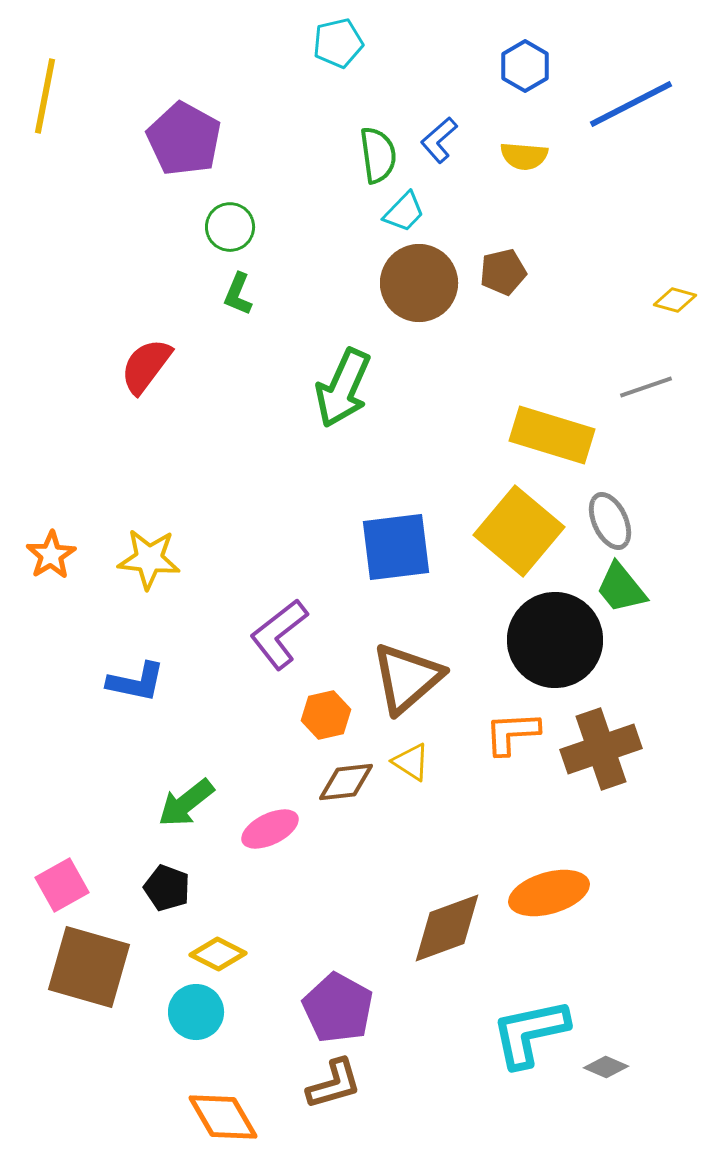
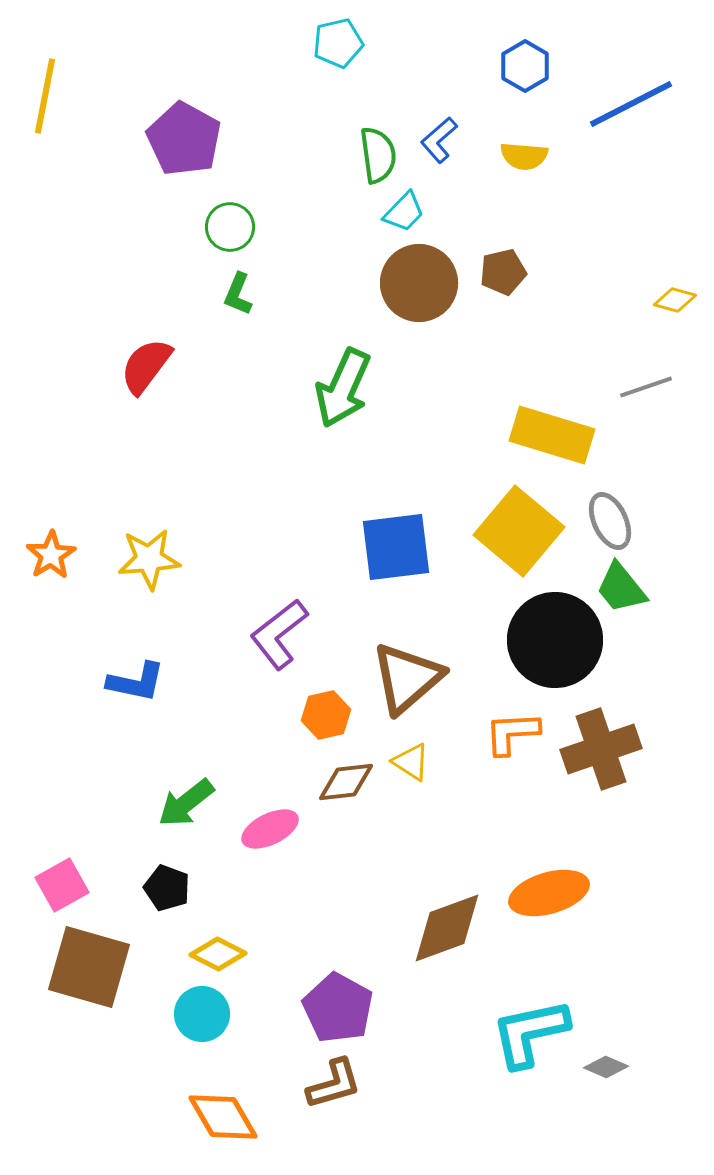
yellow star at (149, 559): rotated 10 degrees counterclockwise
cyan circle at (196, 1012): moved 6 px right, 2 px down
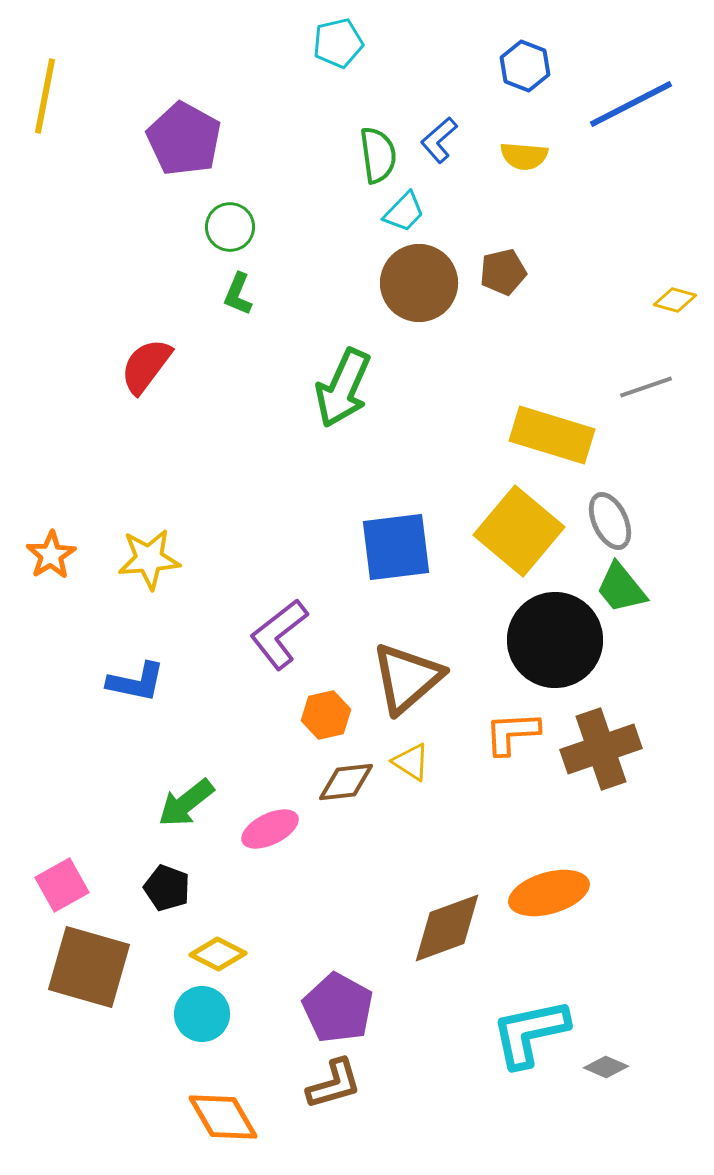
blue hexagon at (525, 66): rotated 9 degrees counterclockwise
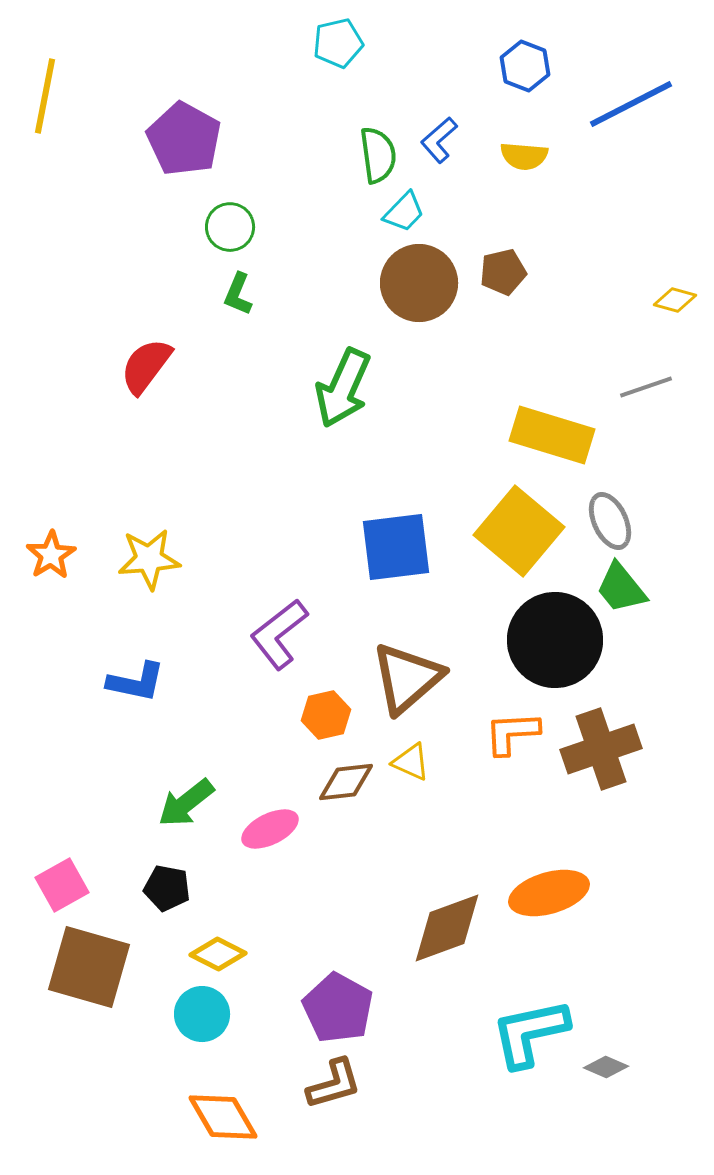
yellow triangle at (411, 762): rotated 9 degrees counterclockwise
black pentagon at (167, 888): rotated 9 degrees counterclockwise
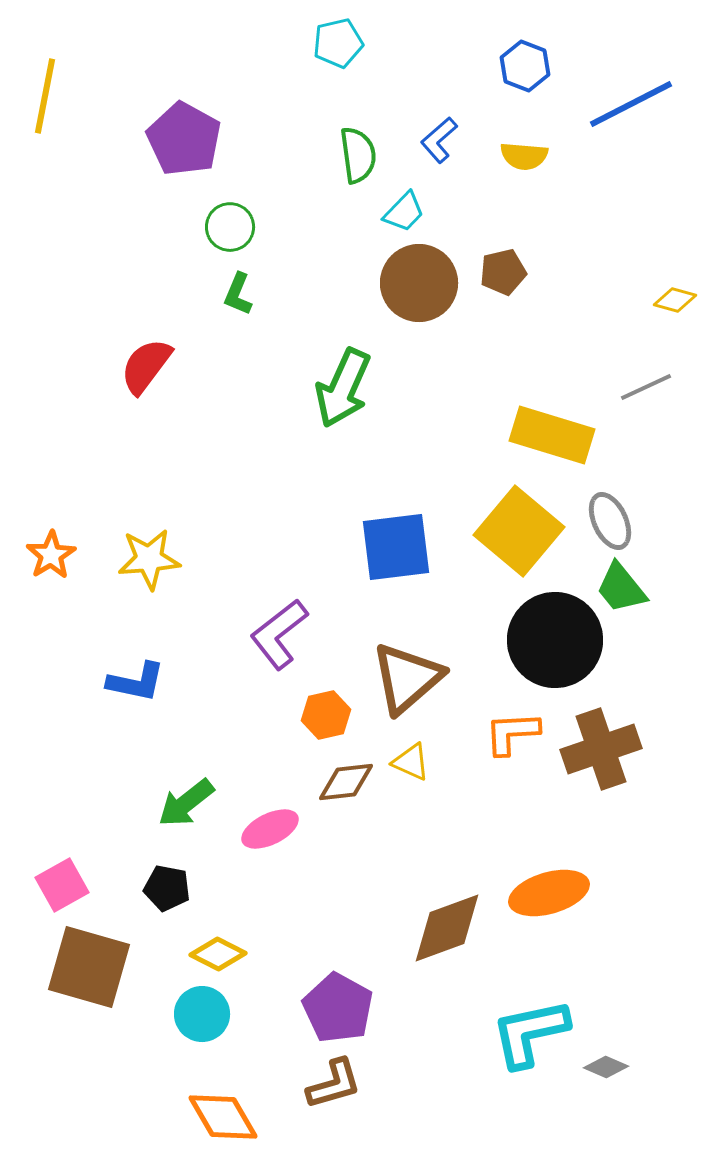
green semicircle at (378, 155): moved 20 px left
gray line at (646, 387): rotated 6 degrees counterclockwise
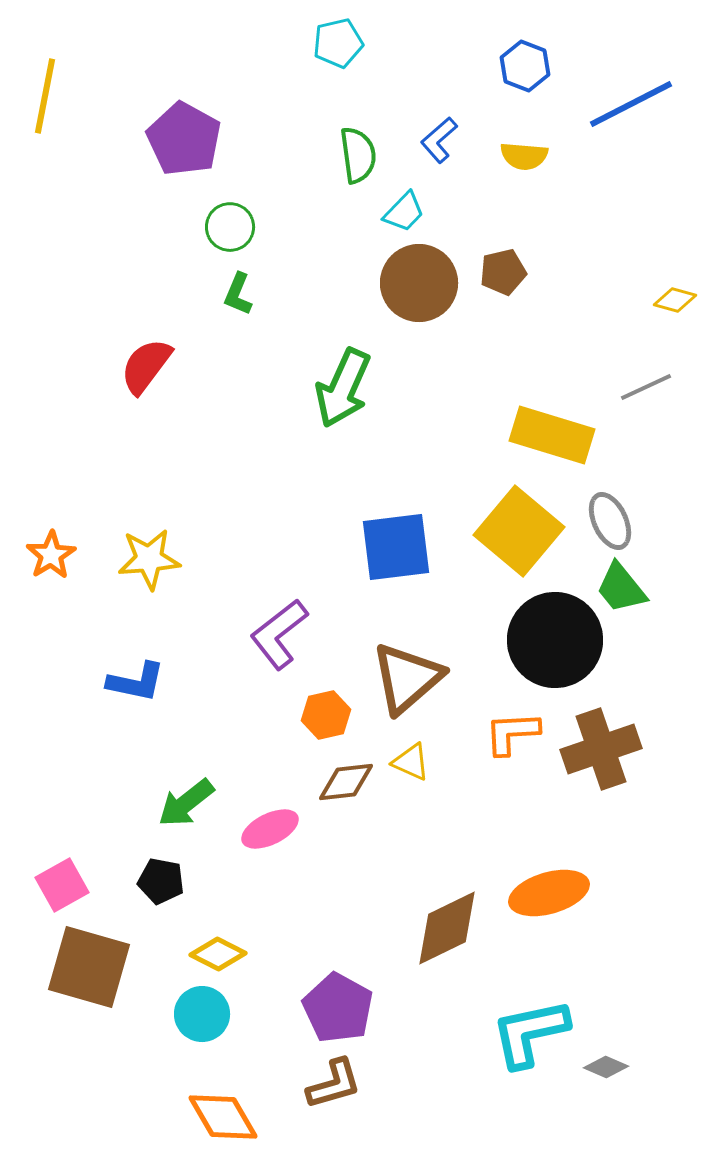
black pentagon at (167, 888): moved 6 px left, 7 px up
brown diamond at (447, 928): rotated 6 degrees counterclockwise
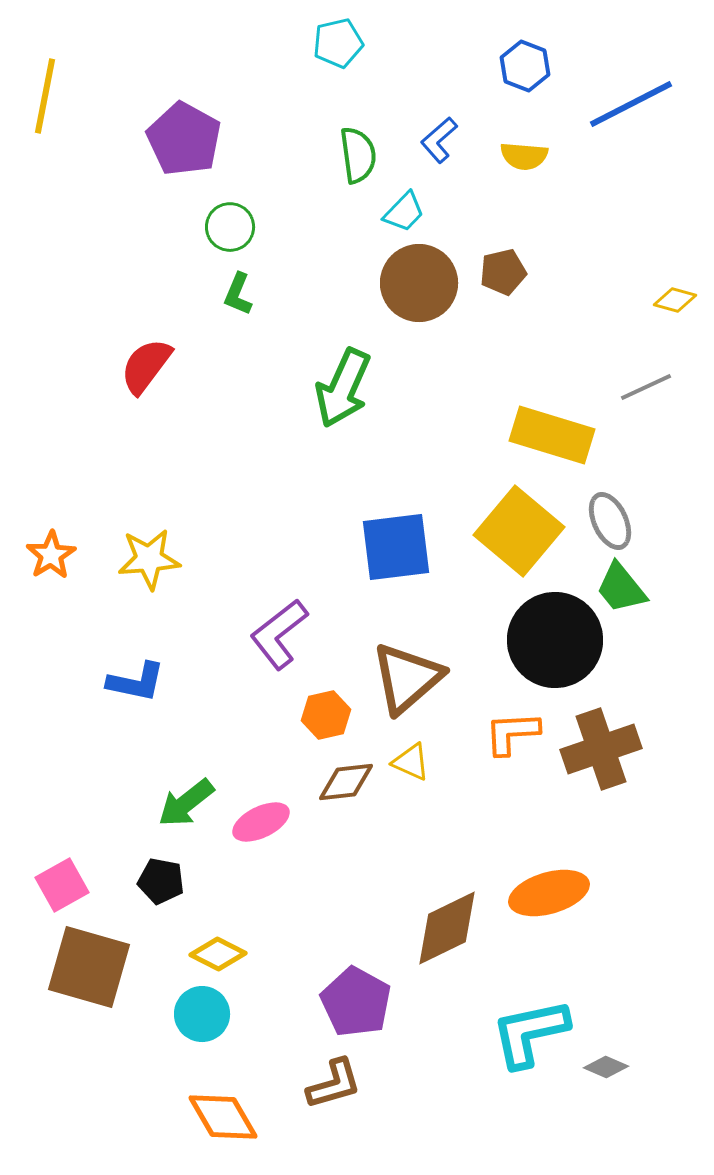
pink ellipse at (270, 829): moved 9 px left, 7 px up
purple pentagon at (338, 1008): moved 18 px right, 6 px up
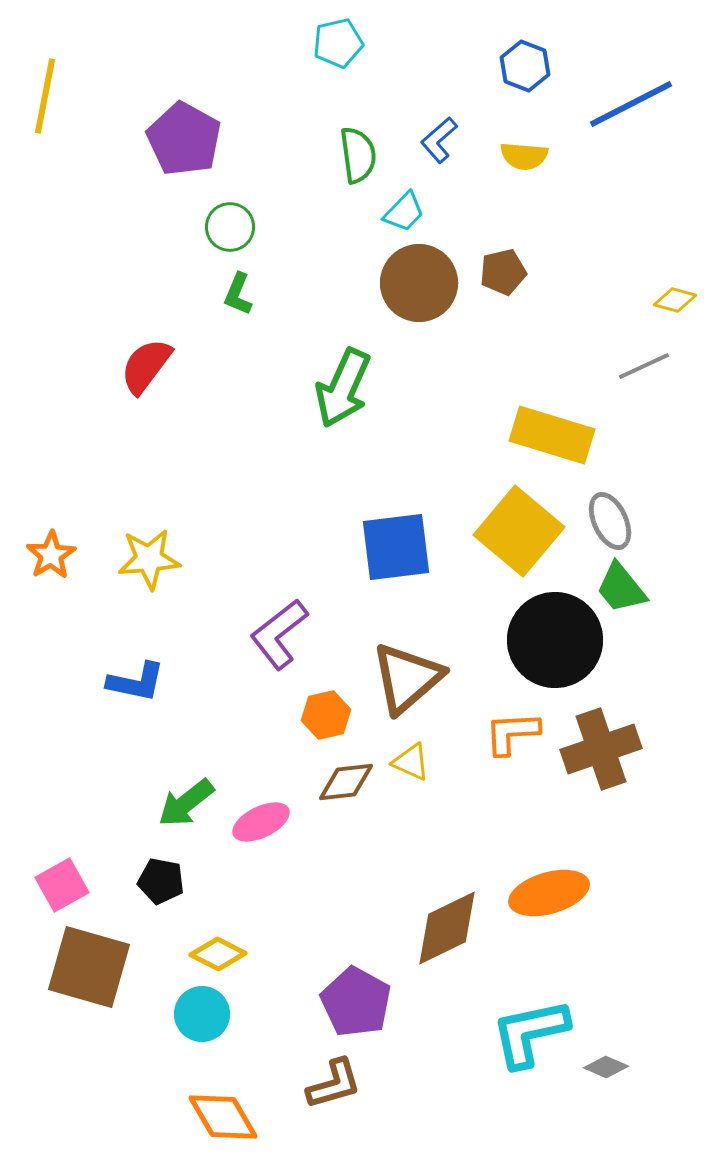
gray line at (646, 387): moved 2 px left, 21 px up
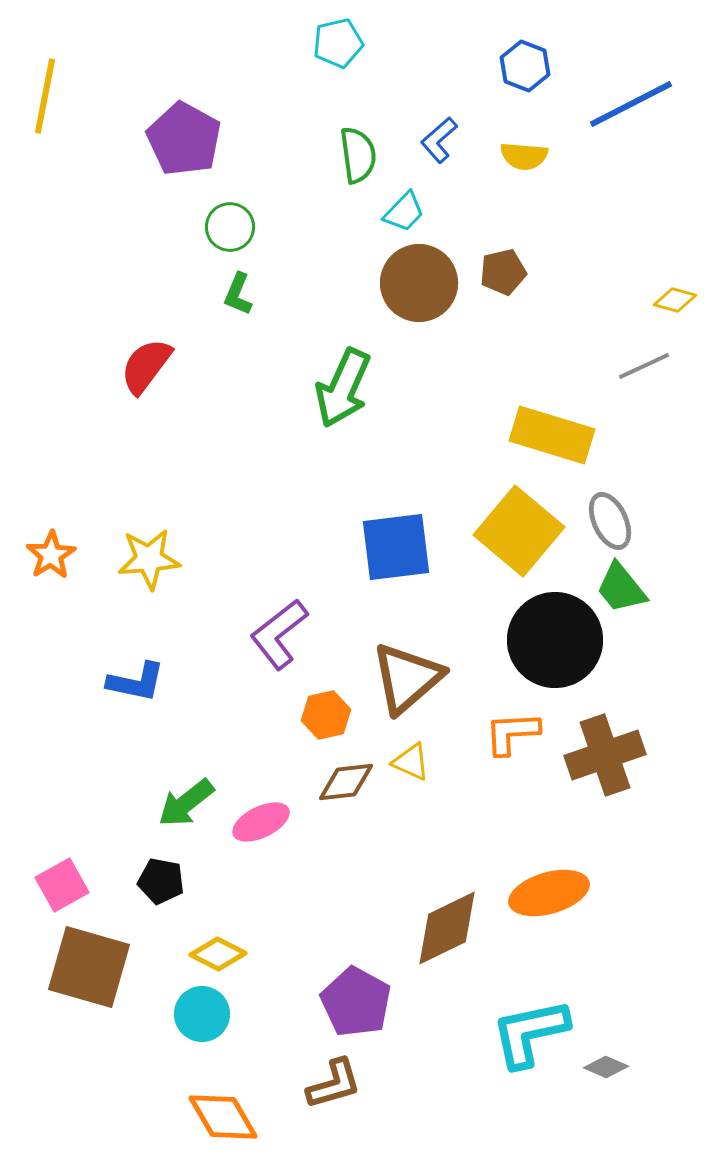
brown cross at (601, 749): moved 4 px right, 6 px down
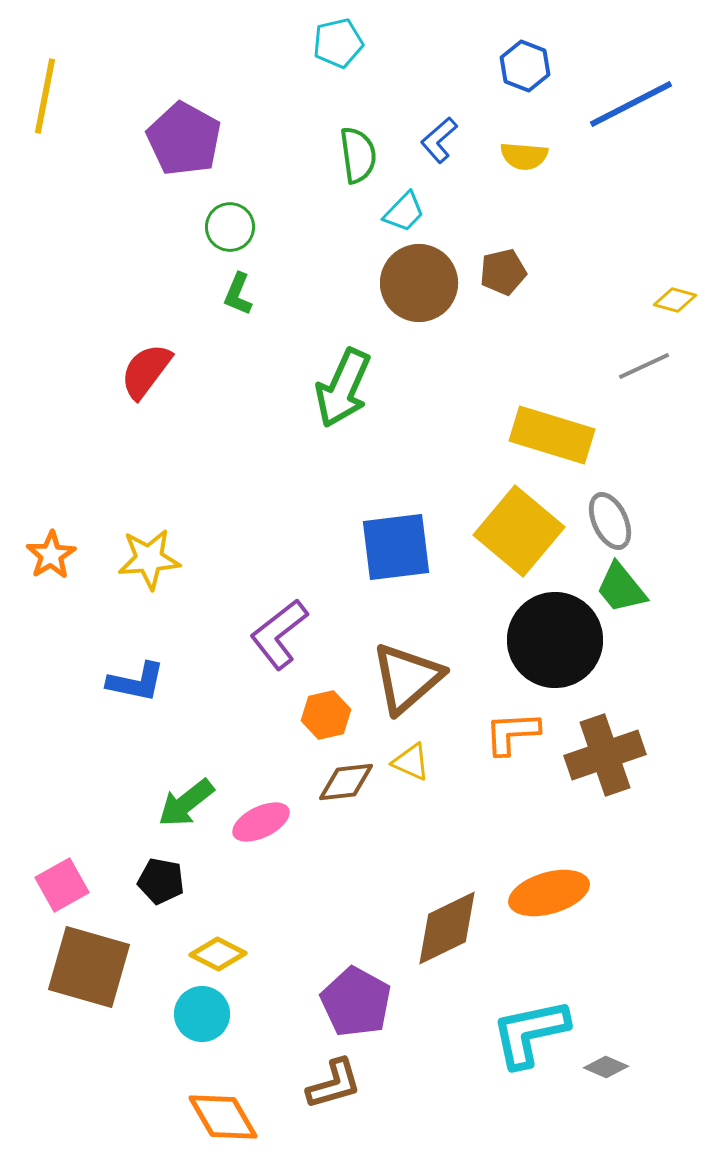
red semicircle at (146, 366): moved 5 px down
